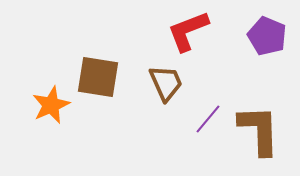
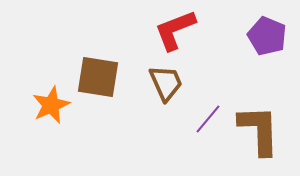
red L-shape: moved 13 px left, 1 px up
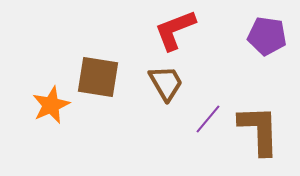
purple pentagon: rotated 15 degrees counterclockwise
brown trapezoid: rotated 6 degrees counterclockwise
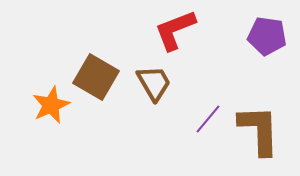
brown square: moved 2 px left; rotated 21 degrees clockwise
brown trapezoid: moved 12 px left
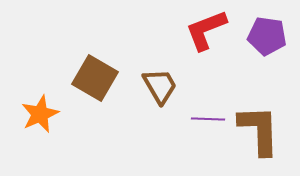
red L-shape: moved 31 px right
brown square: moved 1 px left, 1 px down
brown trapezoid: moved 6 px right, 3 px down
orange star: moved 11 px left, 9 px down
purple line: rotated 52 degrees clockwise
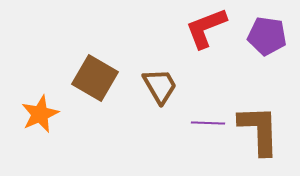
red L-shape: moved 2 px up
purple line: moved 4 px down
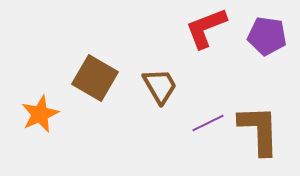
purple line: rotated 28 degrees counterclockwise
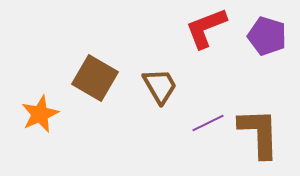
purple pentagon: rotated 9 degrees clockwise
brown L-shape: moved 3 px down
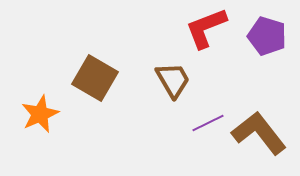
brown trapezoid: moved 13 px right, 6 px up
brown L-shape: rotated 36 degrees counterclockwise
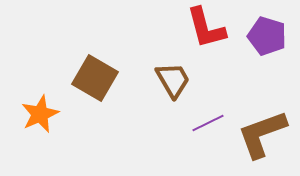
red L-shape: rotated 84 degrees counterclockwise
brown L-shape: moved 3 px right, 1 px down; rotated 72 degrees counterclockwise
